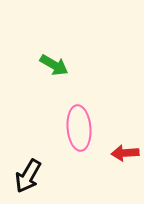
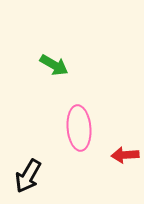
red arrow: moved 2 px down
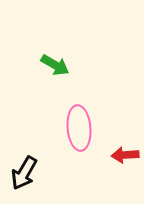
green arrow: moved 1 px right
black arrow: moved 4 px left, 3 px up
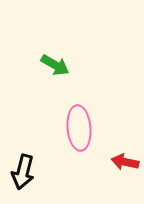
red arrow: moved 7 px down; rotated 16 degrees clockwise
black arrow: moved 1 px left, 1 px up; rotated 16 degrees counterclockwise
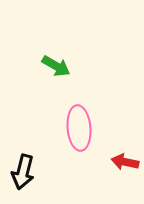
green arrow: moved 1 px right, 1 px down
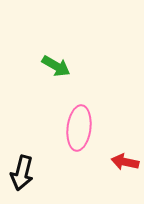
pink ellipse: rotated 12 degrees clockwise
black arrow: moved 1 px left, 1 px down
